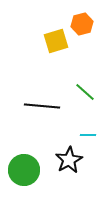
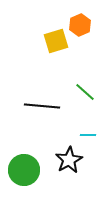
orange hexagon: moved 2 px left, 1 px down; rotated 10 degrees counterclockwise
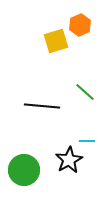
cyan line: moved 1 px left, 6 px down
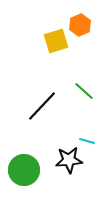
green line: moved 1 px left, 1 px up
black line: rotated 52 degrees counterclockwise
cyan line: rotated 14 degrees clockwise
black star: rotated 24 degrees clockwise
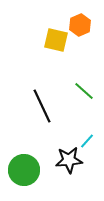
yellow square: moved 1 px up; rotated 30 degrees clockwise
black line: rotated 68 degrees counterclockwise
cyan line: rotated 63 degrees counterclockwise
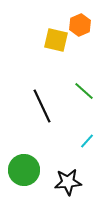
black star: moved 1 px left, 22 px down
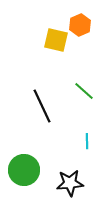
cyan line: rotated 42 degrees counterclockwise
black star: moved 2 px right, 1 px down
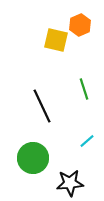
green line: moved 2 px up; rotated 30 degrees clockwise
cyan line: rotated 49 degrees clockwise
green circle: moved 9 px right, 12 px up
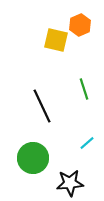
cyan line: moved 2 px down
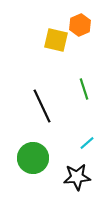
black star: moved 7 px right, 6 px up
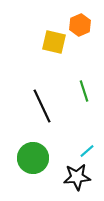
yellow square: moved 2 px left, 2 px down
green line: moved 2 px down
cyan line: moved 8 px down
